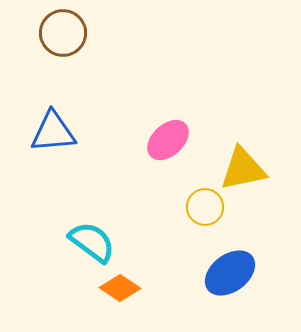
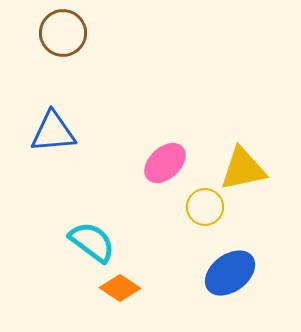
pink ellipse: moved 3 px left, 23 px down
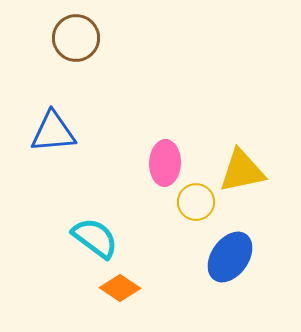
brown circle: moved 13 px right, 5 px down
pink ellipse: rotated 45 degrees counterclockwise
yellow triangle: moved 1 px left, 2 px down
yellow circle: moved 9 px left, 5 px up
cyan semicircle: moved 3 px right, 4 px up
blue ellipse: moved 16 px up; rotated 18 degrees counterclockwise
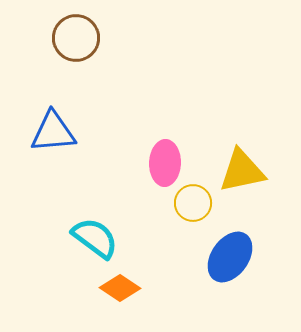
yellow circle: moved 3 px left, 1 px down
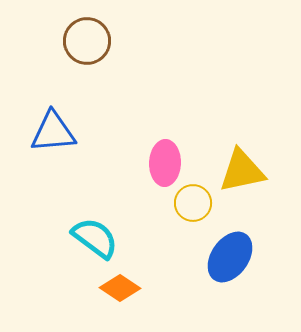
brown circle: moved 11 px right, 3 px down
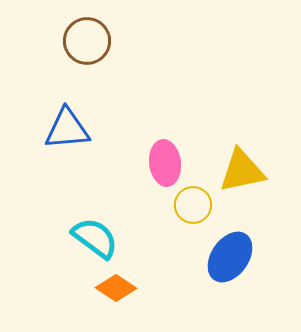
blue triangle: moved 14 px right, 3 px up
pink ellipse: rotated 9 degrees counterclockwise
yellow circle: moved 2 px down
orange diamond: moved 4 px left
